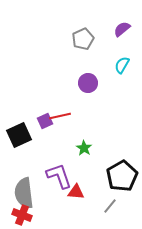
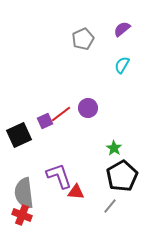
purple circle: moved 25 px down
red line: moved 1 px right, 2 px up; rotated 25 degrees counterclockwise
green star: moved 30 px right
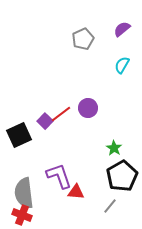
purple square: rotated 21 degrees counterclockwise
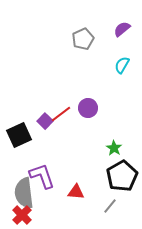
purple L-shape: moved 17 px left
red cross: rotated 24 degrees clockwise
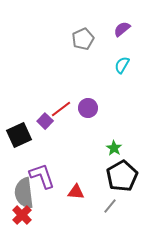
red line: moved 5 px up
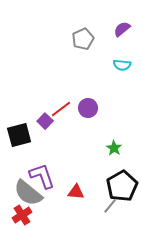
cyan semicircle: rotated 114 degrees counterclockwise
black square: rotated 10 degrees clockwise
black pentagon: moved 10 px down
gray semicircle: moved 4 px right; rotated 44 degrees counterclockwise
red cross: rotated 12 degrees clockwise
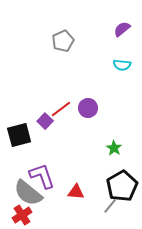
gray pentagon: moved 20 px left, 2 px down
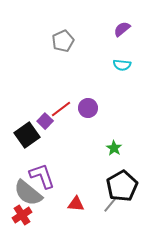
black square: moved 8 px right; rotated 20 degrees counterclockwise
red triangle: moved 12 px down
gray line: moved 1 px up
